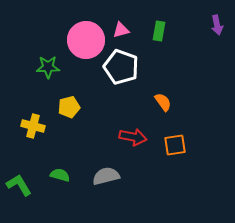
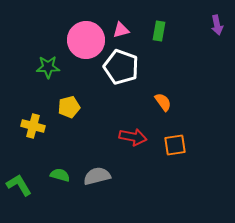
gray semicircle: moved 9 px left
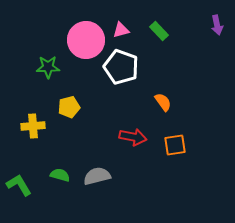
green rectangle: rotated 54 degrees counterclockwise
yellow cross: rotated 20 degrees counterclockwise
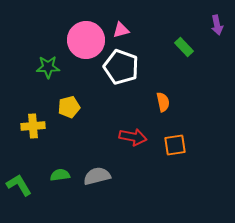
green rectangle: moved 25 px right, 16 px down
orange semicircle: rotated 24 degrees clockwise
green semicircle: rotated 24 degrees counterclockwise
